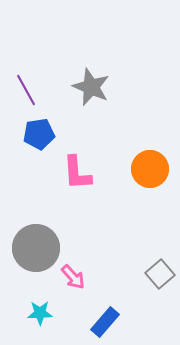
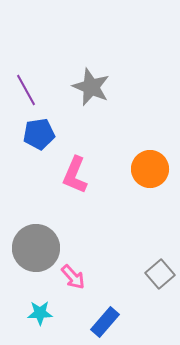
pink L-shape: moved 2 px left, 2 px down; rotated 27 degrees clockwise
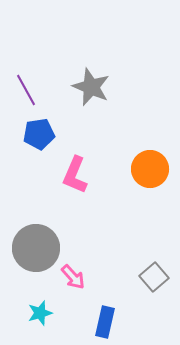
gray square: moved 6 px left, 3 px down
cyan star: rotated 15 degrees counterclockwise
blue rectangle: rotated 28 degrees counterclockwise
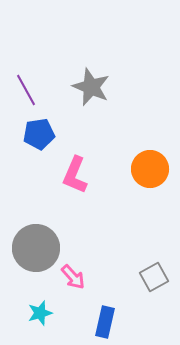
gray square: rotated 12 degrees clockwise
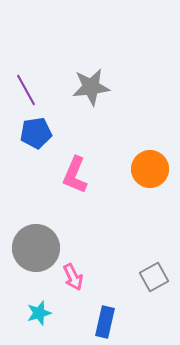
gray star: rotated 30 degrees counterclockwise
blue pentagon: moved 3 px left, 1 px up
pink arrow: rotated 16 degrees clockwise
cyan star: moved 1 px left
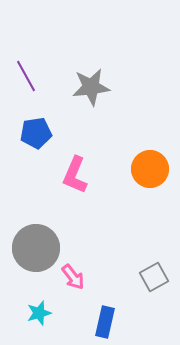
purple line: moved 14 px up
pink arrow: rotated 12 degrees counterclockwise
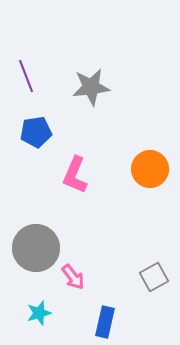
purple line: rotated 8 degrees clockwise
blue pentagon: moved 1 px up
